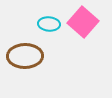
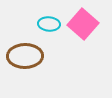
pink square: moved 2 px down
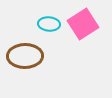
pink square: rotated 16 degrees clockwise
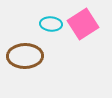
cyan ellipse: moved 2 px right
